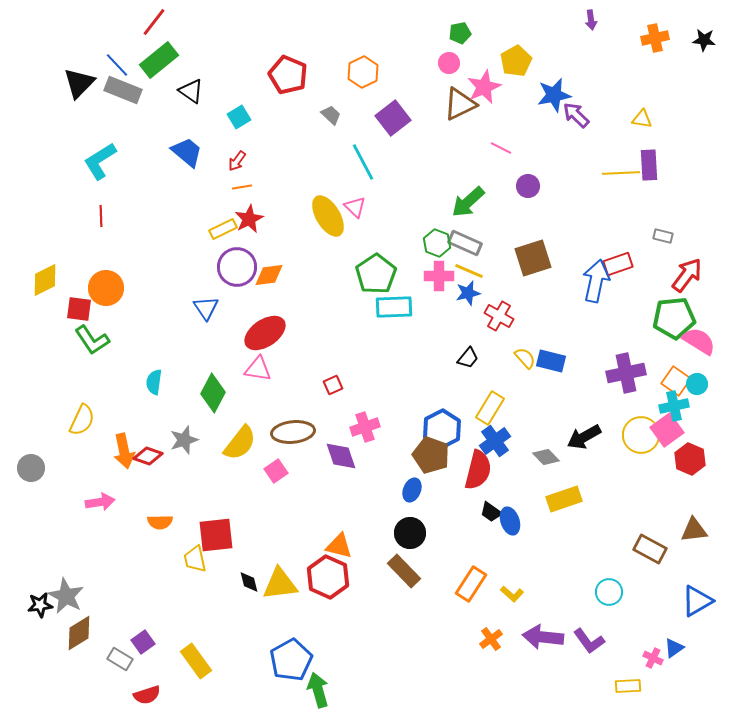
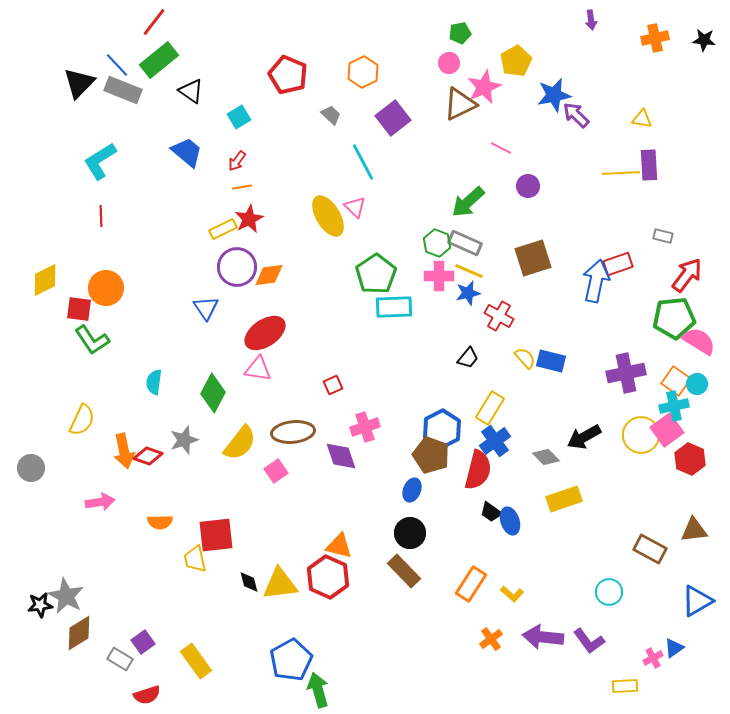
pink cross at (653, 658): rotated 36 degrees clockwise
yellow rectangle at (628, 686): moved 3 px left
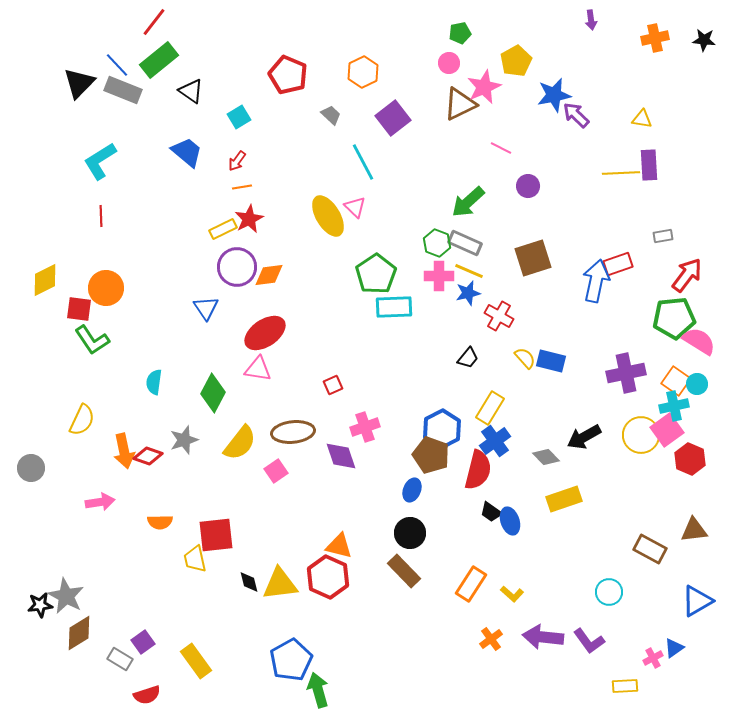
gray rectangle at (663, 236): rotated 24 degrees counterclockwise
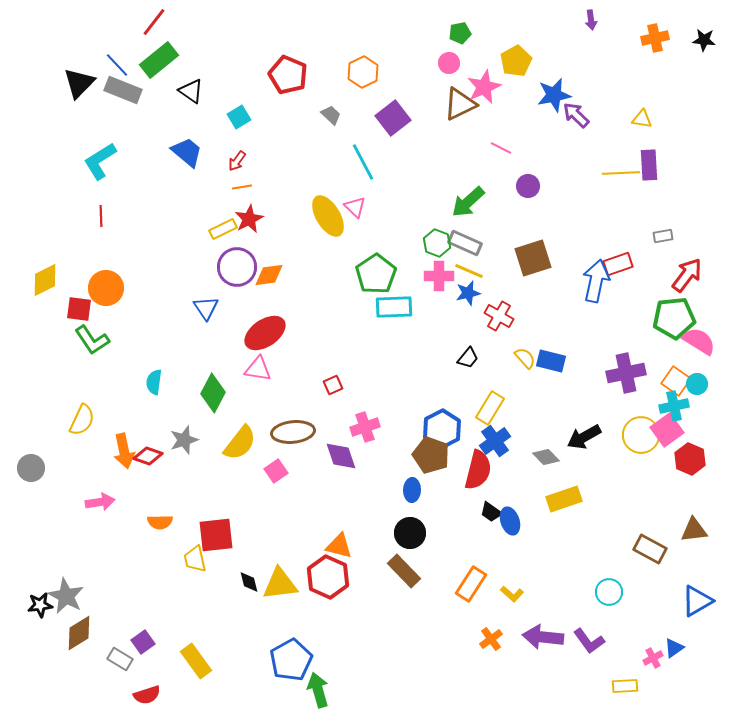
blue ellipse at (412, 490): rotated 20 degrees counterclockwise
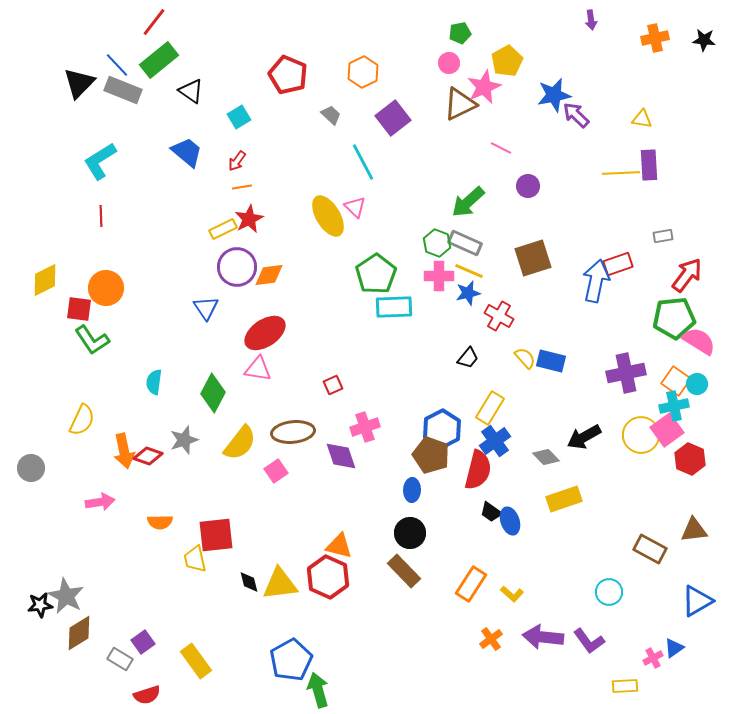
yellow pentagon at (516, 61): moved 9 px left
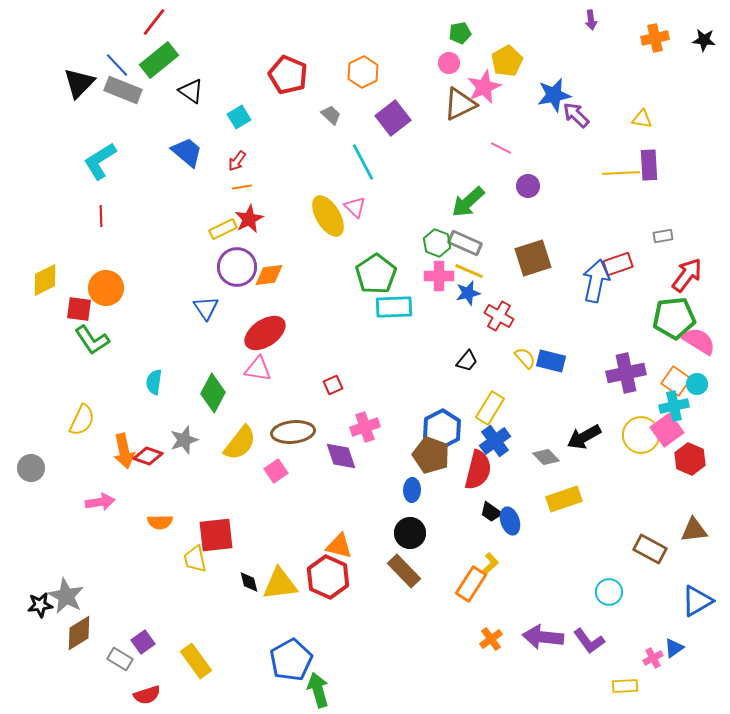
black trapezoid at (468, 358): moved 1 px left, 3 px down
yellow L-shape at (512, 594): moved 22 px left, 30 px up; rotated 85 degrees counterclockwise
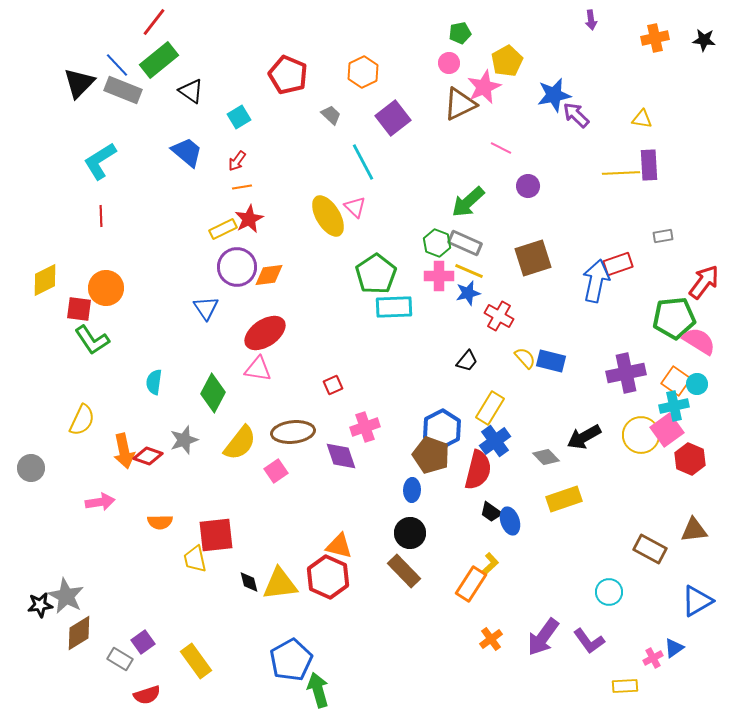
red arrow at (687, 275): moved 17 px right, 7 px down
purple arrow at (543, 637): rotated 60 degrees counterclockwise
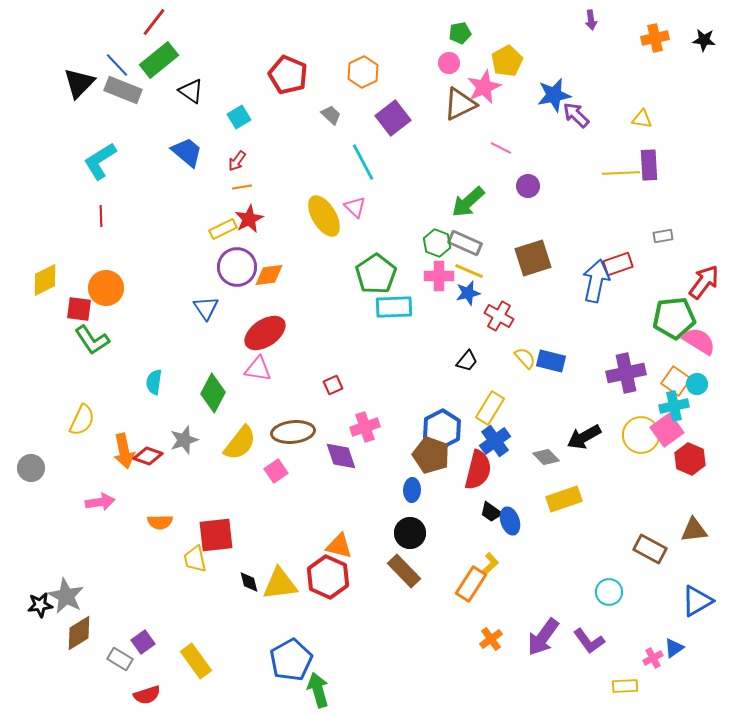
yellow ellipse at (328, 216): moved 4 px left
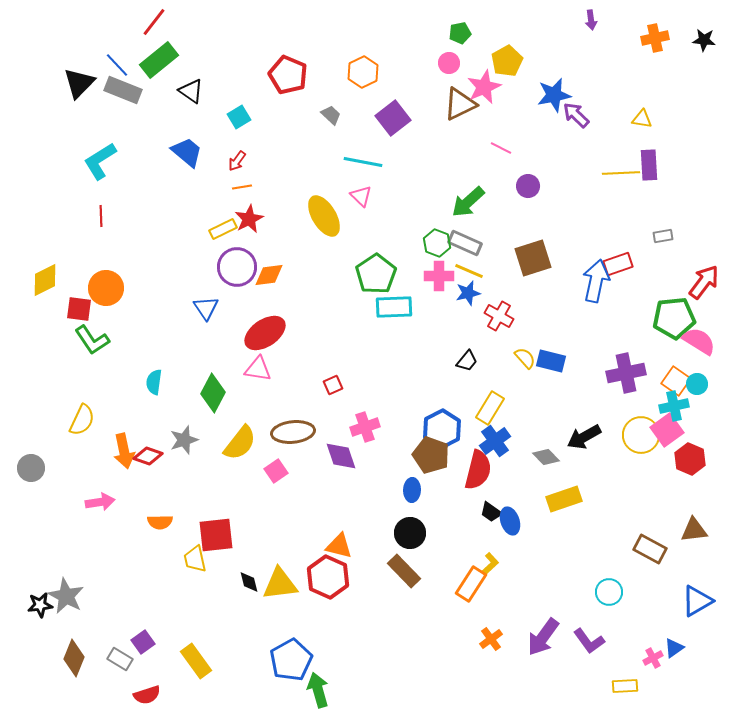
cyan line at (363, 162): rotated 51 degrees counterclockwise
pink triangle at (355, 207): moved 6 px right, 11 px up
brown diamond at (79, 633): moved 5 px left, 25 px down; rotated 36 degrees counterclockwise
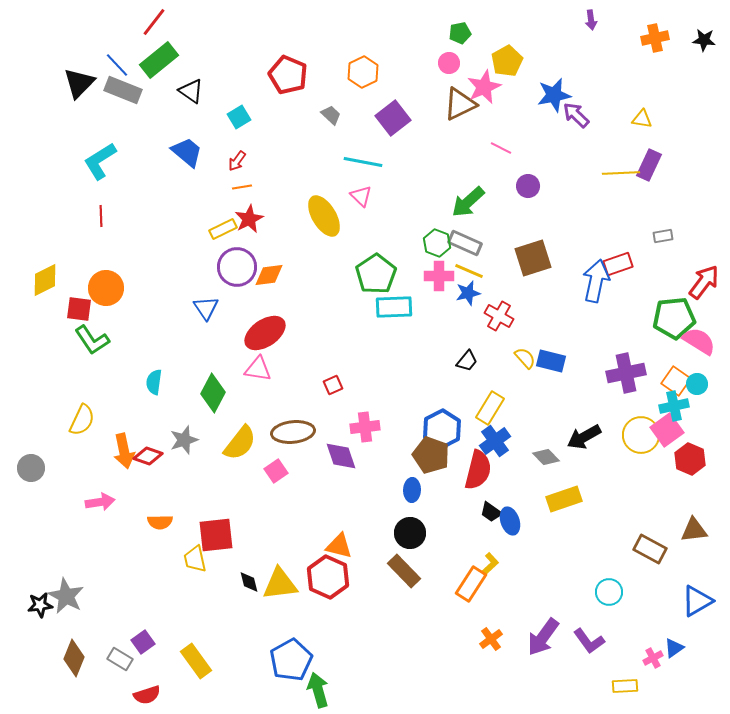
purple rectangle at (649, 165): rotated 28 degrees clockwise
pink cross at (365, 427): rotated 12 degrees clockwise
